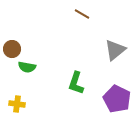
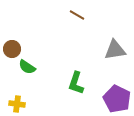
brown line: moved 5 px left, 1 px down
gray triangle: rotated 30 degrees clockwise
green semicircle: rotated 24 degrees clockwise
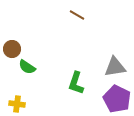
gray triangle: moved 17 px down
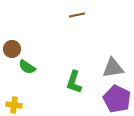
brown line: rotated 42 degrees counterclockwise
gray triangle: moved 2 px left, 1 px down
green L-shape: moved 2 px left, 1 px up
yellow cross: moved 3 px left, 1 px down
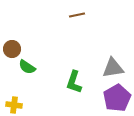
purple pentagon: moved 1 px up; rotated 16 degrees clockwise
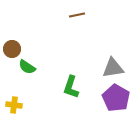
green L-shape: moved 3 px left, 5 px down
purple pentagon: moved 1 px left; rotated 12 degrees counterclockwise
